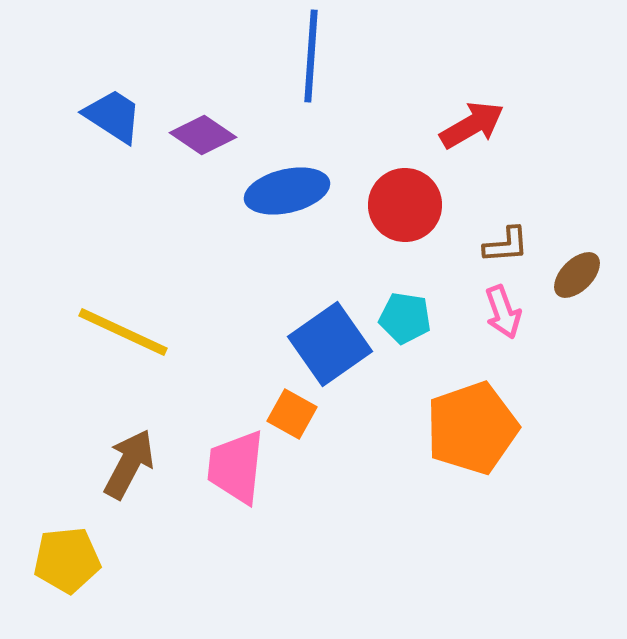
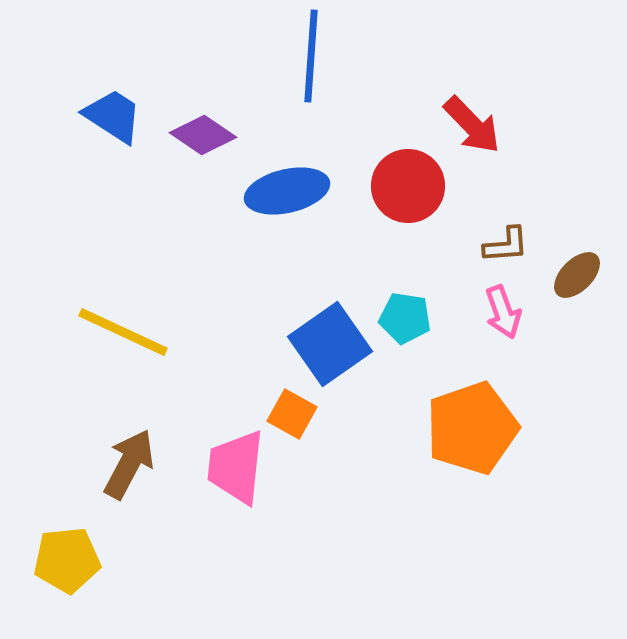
red arrow: rotated 76 degrees clockwise
red circle: moved 3 px right, 19 px up
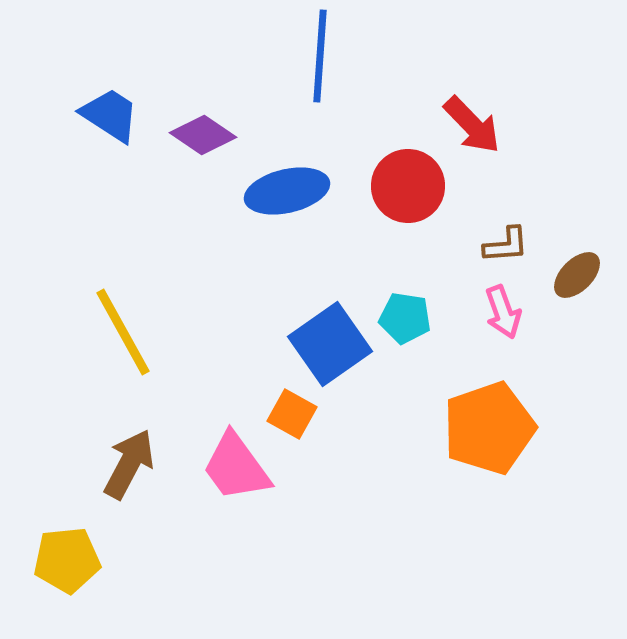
blue line: moved 9 px right
blue trapezoid: moved 3 px left, 1 px up
yellow line: rotated 36 degrees clockwise
orange pentagon: moved 17 px right
pink trapezoid: rotated 42 degrees counterclockwise
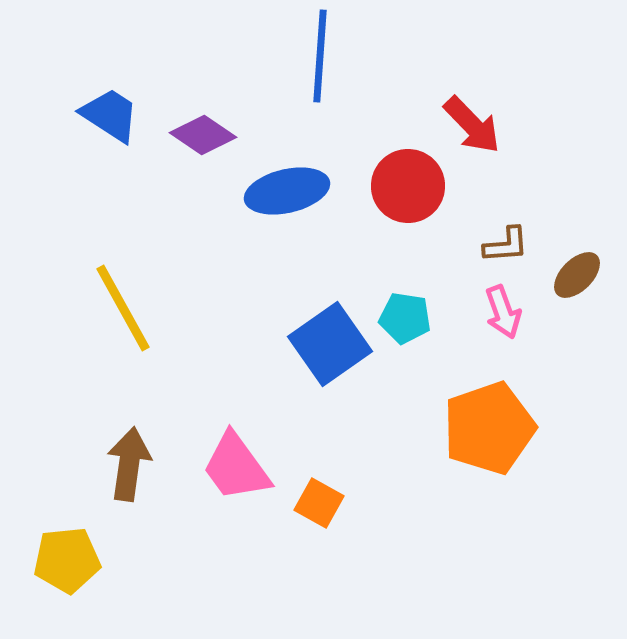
yellow line: moved 24 px up
orange square: moved 27 px right, 89 px down
brown arrow: rotated 20 degrees counterclockwise
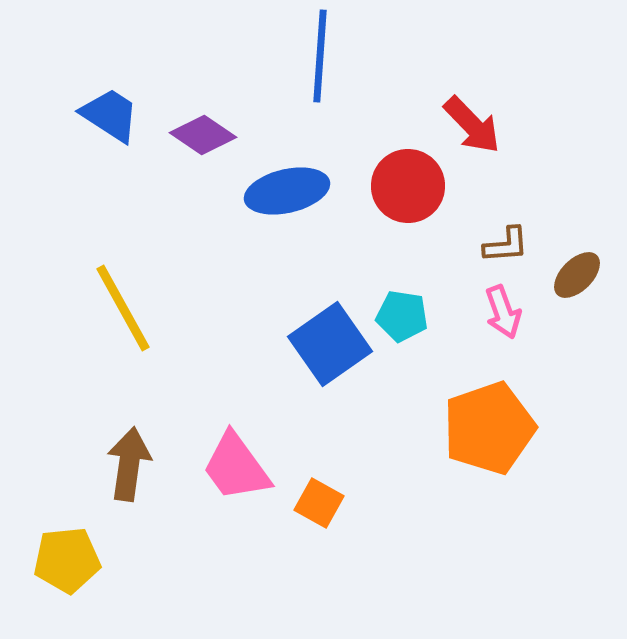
cyan pentagon: moved 3 px left, 2 px up
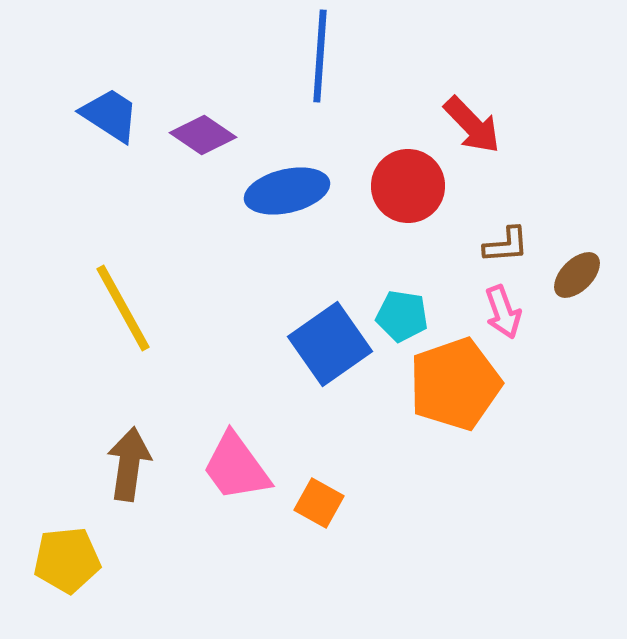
orange pentagon: moved 34 px left, 44 px up
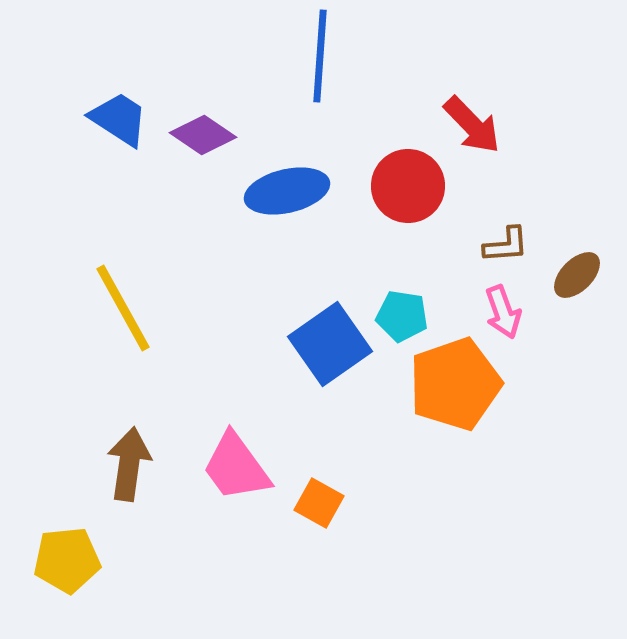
blue trapezoid: moved 9 px right, 4 px down
